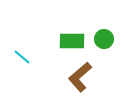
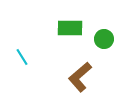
green rectangle: moved 2 px left, 13 px up
cyan line: rotated 18 degrees clockwise
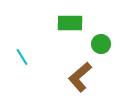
green rectangle: moved 5 px up
green circle: moved 3 px left, 5 px down
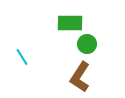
green circle: moved 14 px left
brown L-shape: rotated 16 degrees counterclockwise
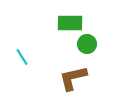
brown L-shape: moved 7 px left, 1 px down; rotated 44 degrees clockwise
